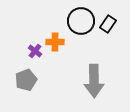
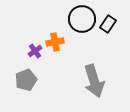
black circle: moved 1 px right, 2 px up
orange cross: rotated 12 degrees counterclockwise
purple cross: rotated 16 degrees clockwise
gray arrow: rotated 16 degrees counterclockwise
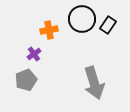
black rectangle: moved 1 px down
orange cross: moved 6 px left, 12 px up
purple cross: moved 1 px left, 3 px down
gray arrow: moved 2 px down
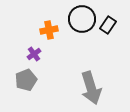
gray arrow: moved 3 px left, 5 px down
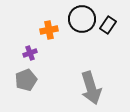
purple cross: moved 4 px left, 1 px up; rotated 16 degrees clockwise
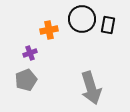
black rectangle: rotated 24 degrees counterclockwise
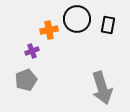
black circle: moved 5 px left
purple cross: moved 2 px right, 2 px up
gray arrow: moved 11 px right
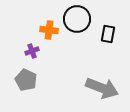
black rectangle: moved 9 px down
orange cross: rotated 18 degrees clockwise
gray pentagon: rotated 25 degrees counterclockwise
gray arrow: rotated 52 degrees counterclockwise
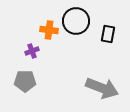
black circle: moved 1 px left, 2 px down
gray pentagon: moved 1 px left, 1 px down; rotated 25 degrees counterclockwise
